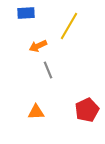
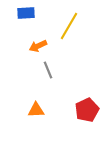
orange triangle: moved 2 px up
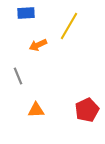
orange arrow: moved 1 px up
gray line: moved 30 px left, 6 px down
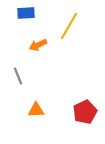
red pentagon: moved 2 px left, 2 px down
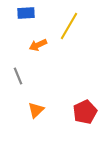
orange triangle: rotated 42 degrees counterclockwise
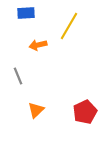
orange arrow: rotated 12 degrees clockwise
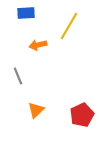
red pentagon: moved 3 px left, 3 px down
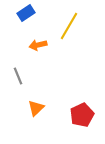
blue rectangle: rotated 30 degrees counterclockwise
orange triangle: moved 2 px up
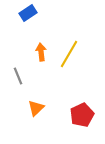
blue rectangle: moved 2 px right
yellow line: moved 28 px down
orange arrow: moved 3 px right, 7 px down; rotated 96 degrees clockwise
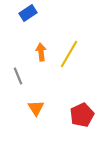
orange triangle: rotated 18 degrees counterclockwise
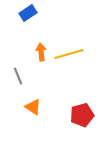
yellow line: rotated 44 degrees clockwise
orange triangle: moved 3 px left, 1 px up; rotated 24 degrees counterclockwise
red pentagon: rotated 10 degrees clockwise
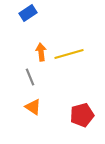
gray line: moved 12 px right, 1 px down
